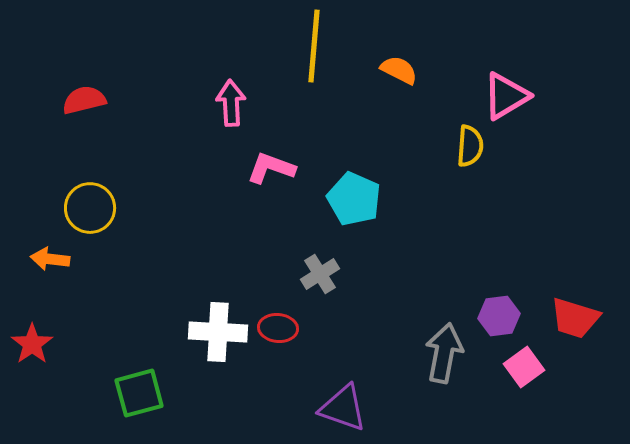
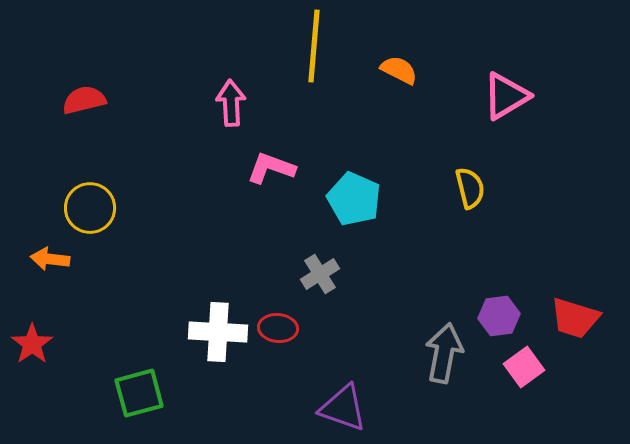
yellow semicircle: moved 42 px down; rotated 18 degrees counterclockwise
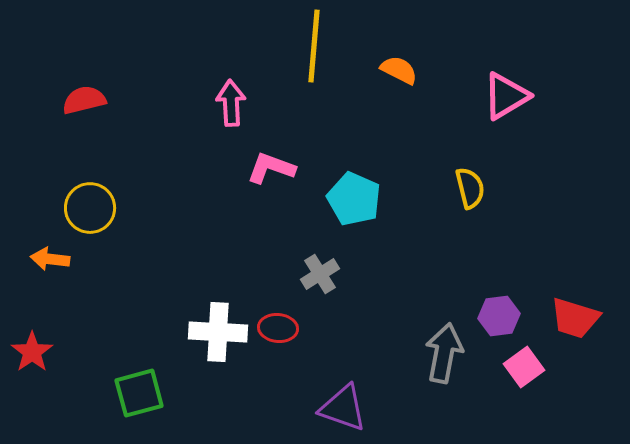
red star: moved 8 px down
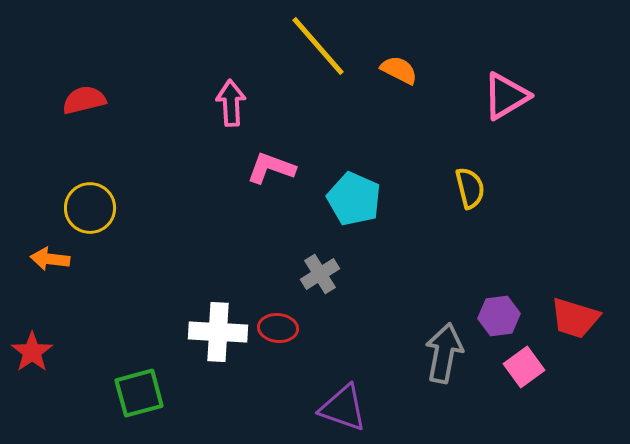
yellow line: moved 4 px right; rotated 46 degrees counterclockwise
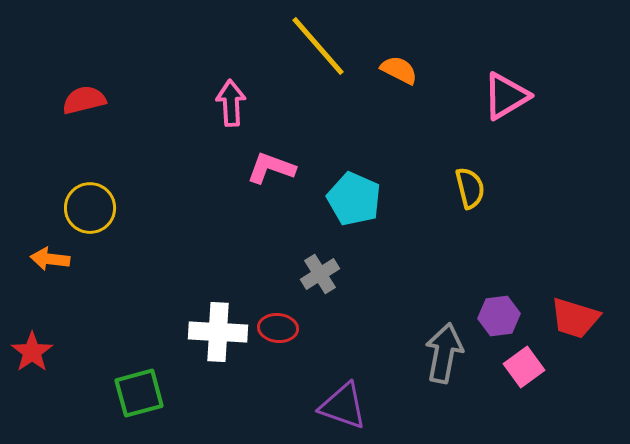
purple triangle: moved 2 px up
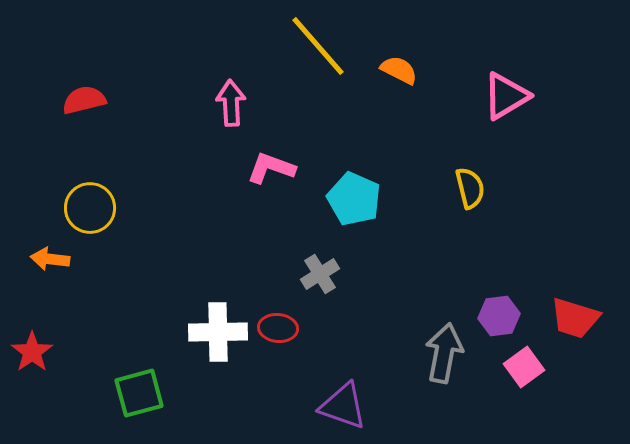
white cross: rotated 4 degrees counterclockwise
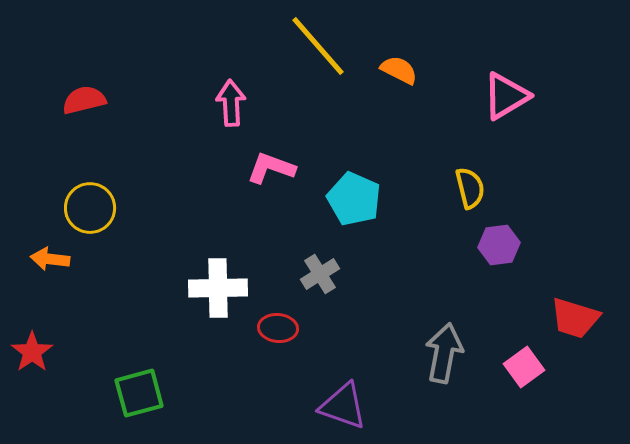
purple hexagon: moved 71 px up
white cross: moved 44 px up
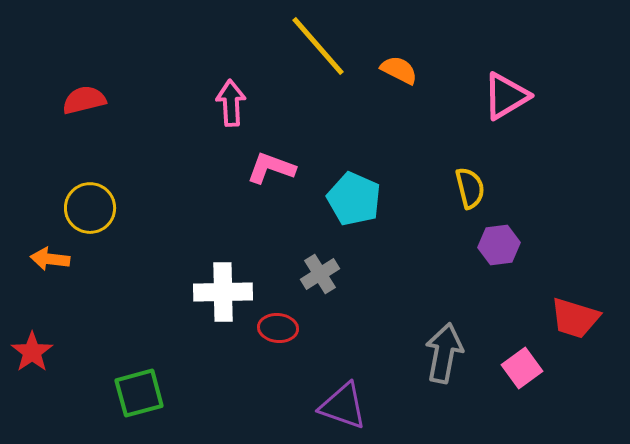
white cross: moved 5 px right, 4 px down
pink square: moved 2 px left, 1 px down
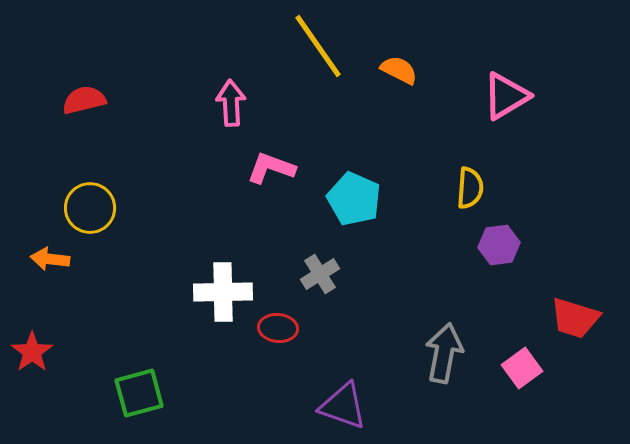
yellow line: rotated 6 degrees clockwise
yellow semicircle: rotated 18 degrees clockwise
